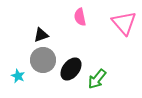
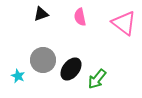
pink triangle: rotated 12 degrees counterclockwise
black triangle: moved 21 px up
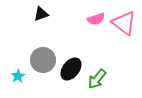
pink semicircle: moved 16 px right, 2 px down; rotated 96 degrees counterclockwise
cyan star: rotated 16 degrees clockwise
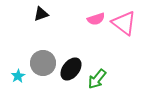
gray circle: moved 3 px down
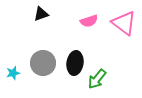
pink semicircle: moved 7 px left, 2 px down
black ellipse: moved 4 px right, 6 px up; rotated 30 degrees counterclockwise
cyan star: moved 5 px left, 3 px up; rotated 16 degrees clockwise
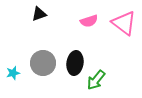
black triangle: moved 2 px left
green arrow: moved 1 px left, 1 px down
